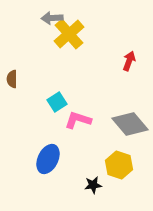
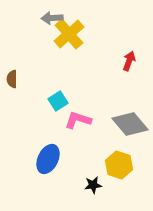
cyan square: moved 1 px right, 1 px up
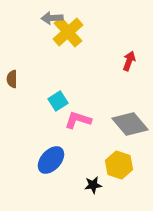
yellow cross: moved 1 px left, 2 px up
blue ellipse: moved 3 px right, 1 px down; rotated 16 degrees clockwise
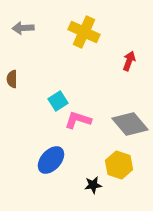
gray arrow: moved 29 px left, 10 px down
yellow cross: moved 16 px right; rotated 24 degrees counterclockwise
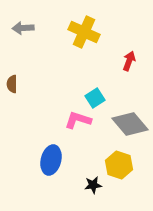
brown semicircle: moved 5 px down
cyan square: moved 37 px right, 3 px up
blue ellipse: rotated 28 degrees counterclockwise
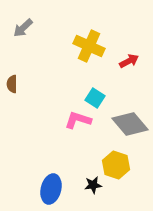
gray arrow: rotated 40 degrees counterclockwise
yellow cross: moved 5 px right, 14 px down
red arrow: rotated 42 degrees clockwise
cyan square: rotated 24 degrees counterclockwise
blue ellipse: moved 29 px down
yellow hexagon: moved 3 px left
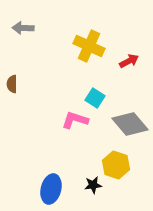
gray arrow: rotated 45 degrees clockwise
pink L-shape: moved 3 px left
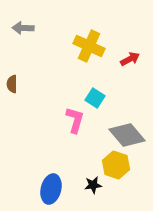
red arrow: moved 1 px right, 2 px up
pink L-shape: rotated 88 degrees clockwise
gray diamond: moved 3 px left, 11 px down
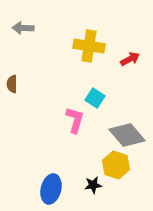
yellow cross: rotated 16 degrees counterclockwise
